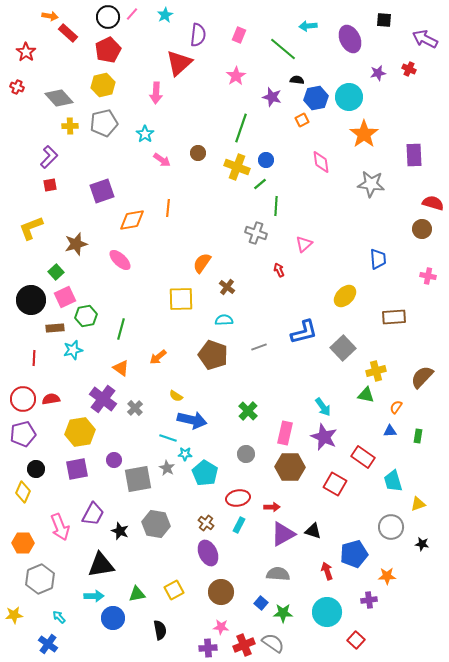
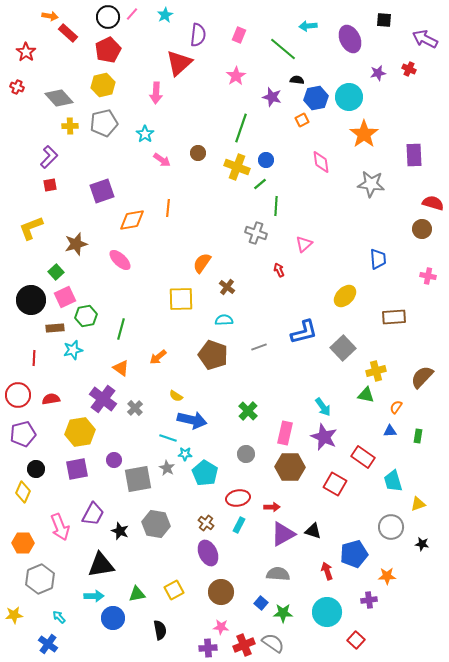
red circle at (23, 399): moved 5 px left, 4 px up
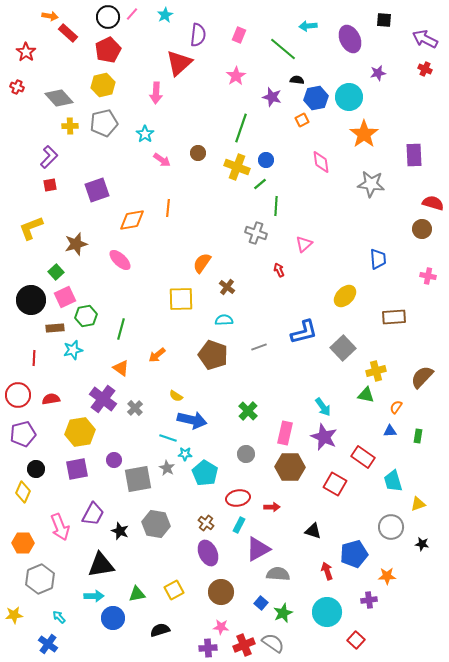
red cross at (409, 69): moved 16 px right
purple square at (102, 191): moved 5 px left, 1 px up
orange arrow at (158, 357): moved 1 px left, 2 px up
purple triangle at (283, 534): moved 25 px left, 15 px down
green star at (283, 613): rotated 24 degrees counterclockwise
black semicircle at (160, 630): rotated 96 degrees counterclockwise
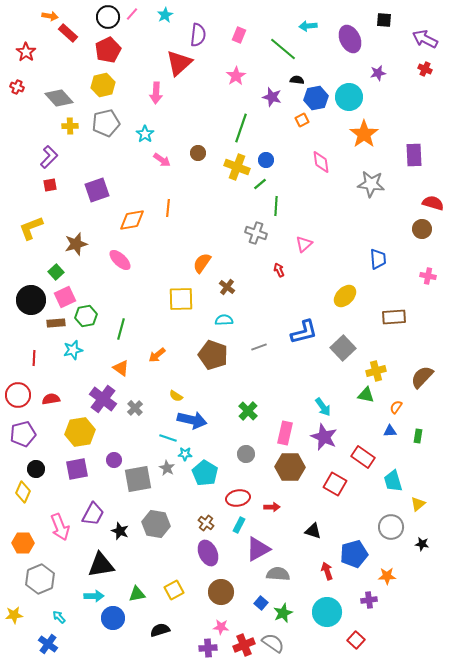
gray pentagon at (104, 123): moved 2 px right
brown rectangle at (55, 328): moved 1 px right, 5 px up
yellow triangle at (418, 504): rotated 21 degrees counterclockwise
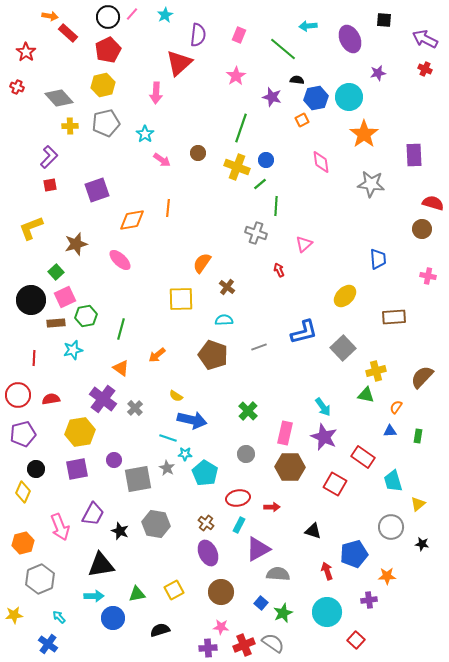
orange hexagon at (23, 543): rotated 15 degrees counterclockwise
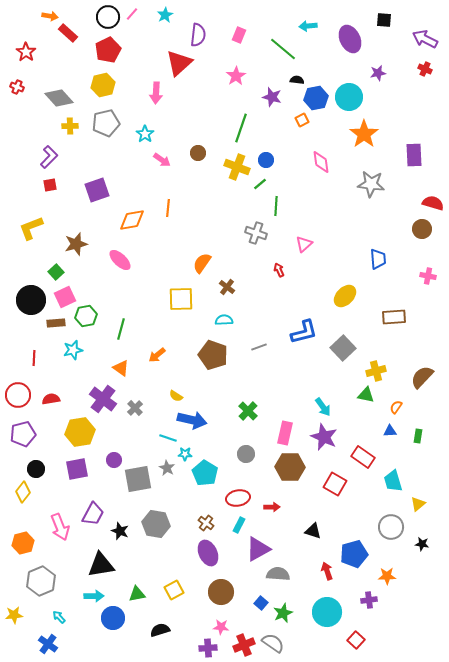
yellow diamond at (23, 492): rotated 15 degrees clockwise
gray hexagon at (40, 579): moved 1 px right, 2 px down
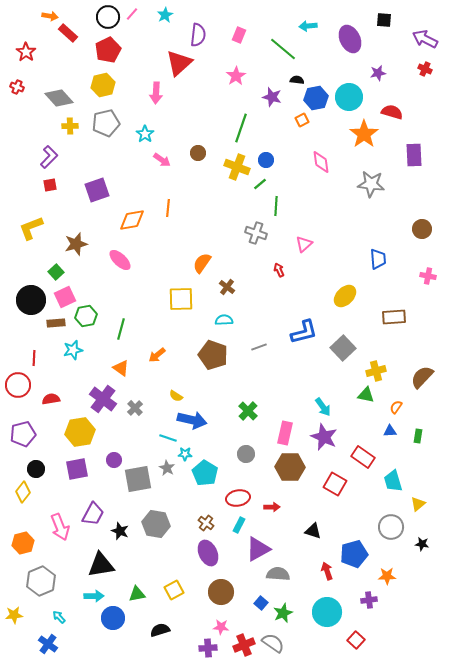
red semicircle at (433, 203): moved 41 px left, 91 px up
red circle at (18, 395): moved 10 px up
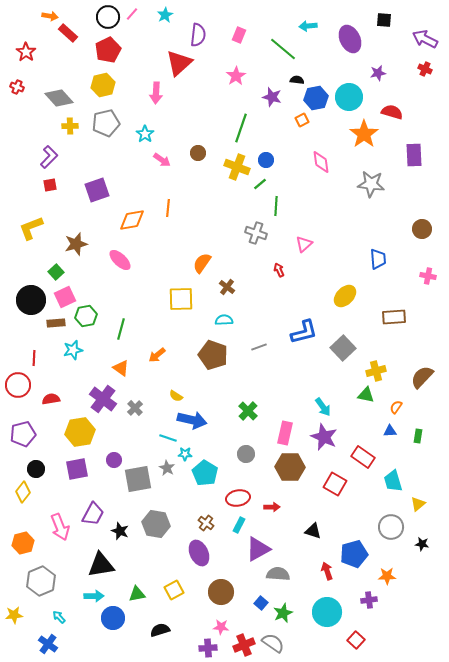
purple ellipse at (208, 553): moved 9 px left
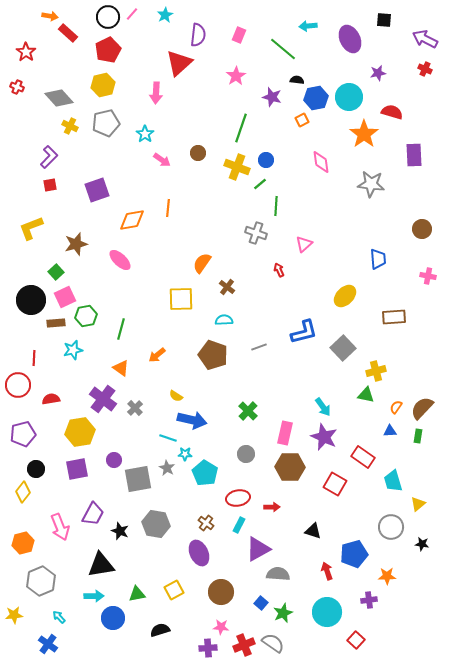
yellow cross at (70, 126): rotated 28 degrees clockwise
brown semicircle at (422, 377): moved 31 px down
